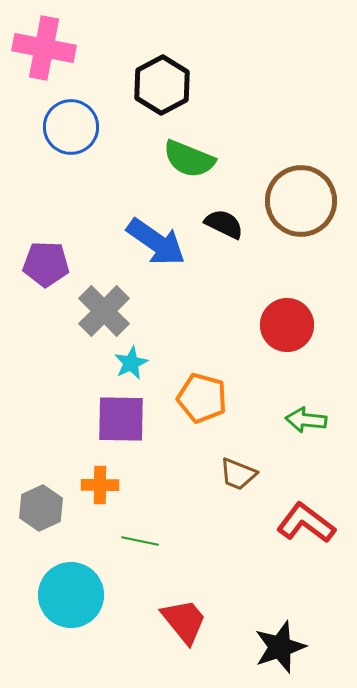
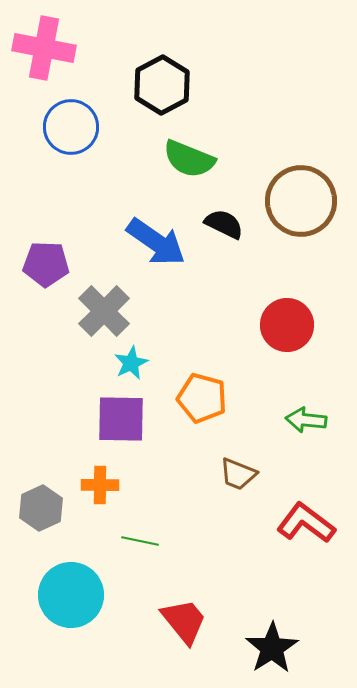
black star: moved 8 px left, 1 px down; rotated 14 degrees counterclockwise
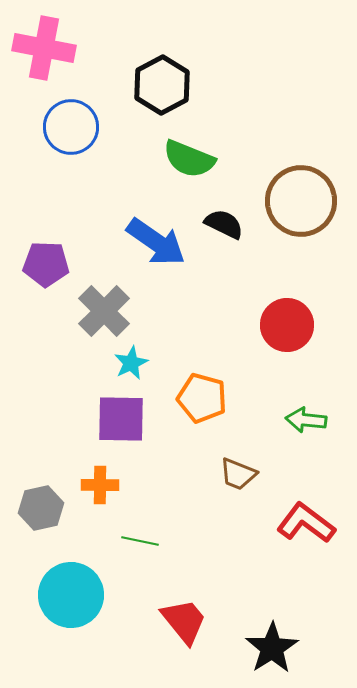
gray hexagon: rotated 12 degrees clockwise
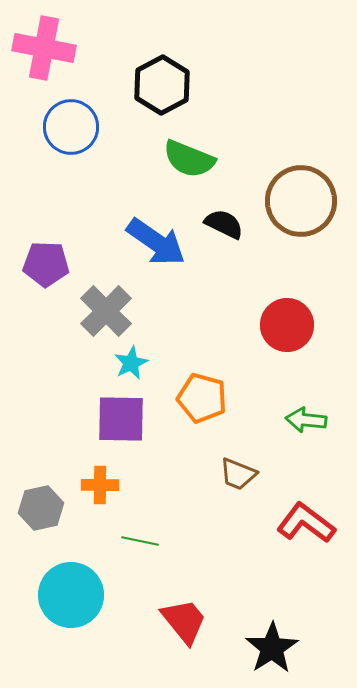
gray cross: moved 2 px right
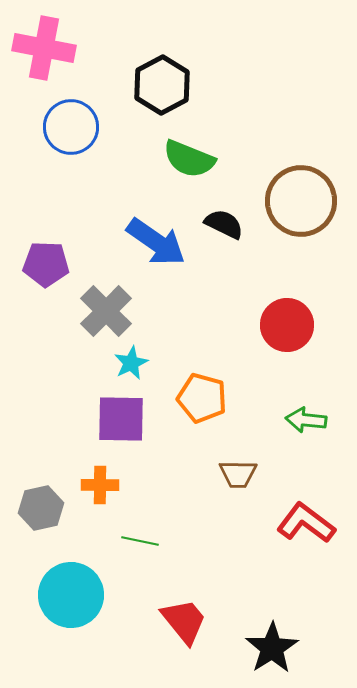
brown trapezoid: rotated 21 degrees counterclockwise
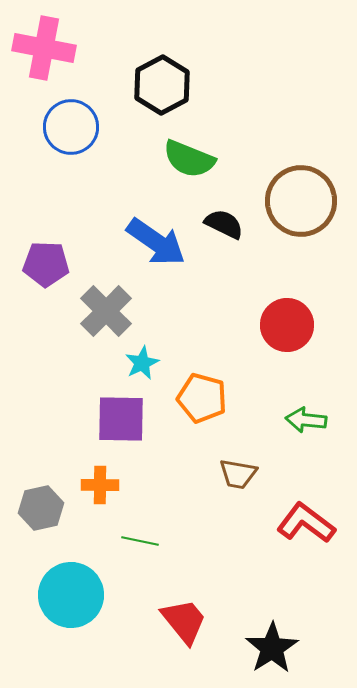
cyan star: moved 11 px right
brown trapezoid: rotated 9 degrees clockwise
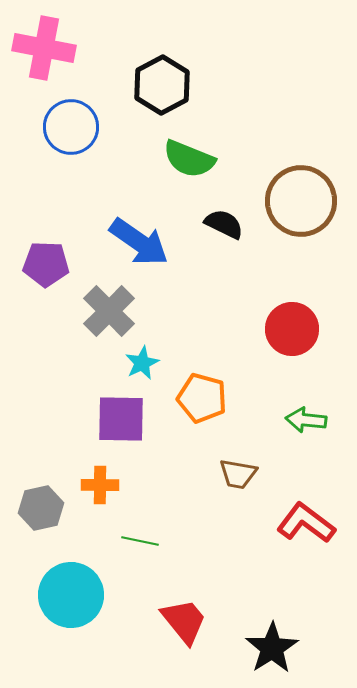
blue arrow: moved 17 px left
gray cross: moved 3 px right
red circle: moved 5 px right, 4 px down
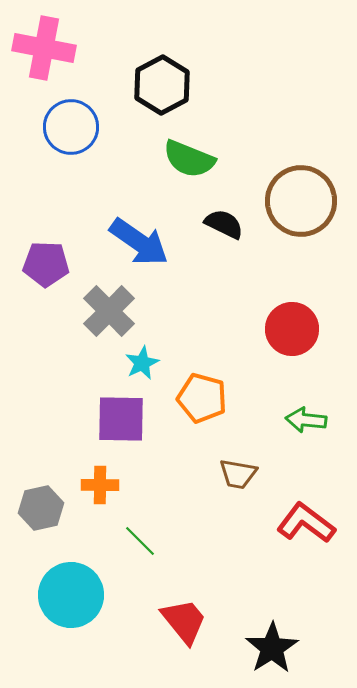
green line: rotated 33 degrees clockwise
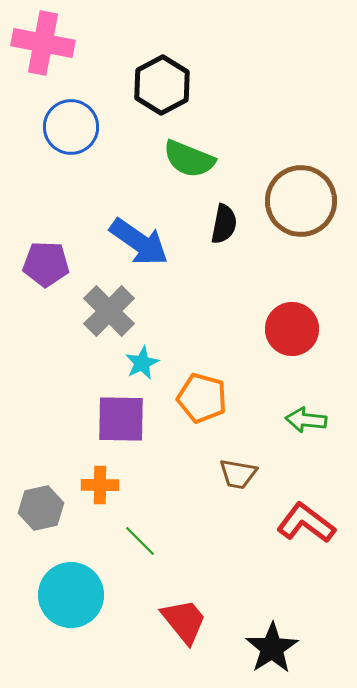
pink cross: moved 1 px left, 5 px up
black semicircle: rotated 75 degrees clockwise
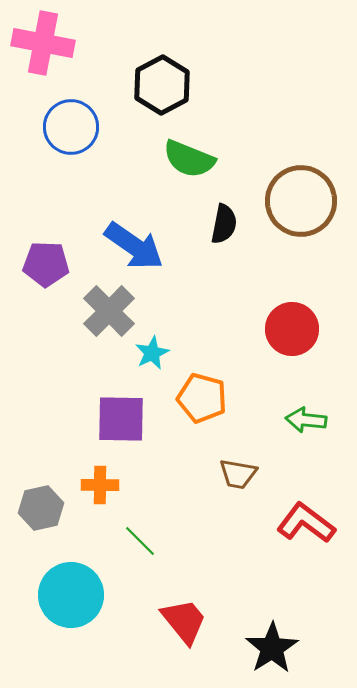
blue arrow: moved 5 px left, 4 px down
cyan star: moved 10 px right, 10 px up
